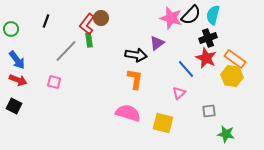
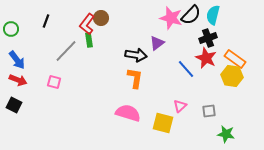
orange L-shape: moved 1 px up
pink triangle: moved 1 px right, 13 px down
black square: moved 1 px up
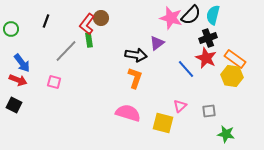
blue arrow: moved 5 px right, 3 px down
orange L-shape: rotated 10 degrees clockwise
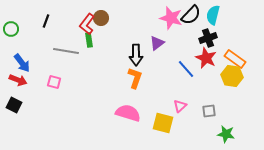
gray line: rotated 55 degrees clockwise
black arrow: rotated 80 degrees clockwise
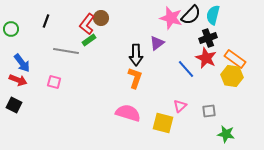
green rectangle: rotated 64 degrees clockwise
